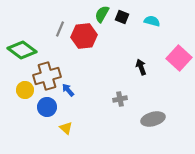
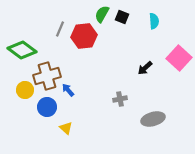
cyan semicircle: moved 2 px right; rotated 70 degrees clockwise
black arrow: moved 4 px right, 1 px down; rotated 112 degrees counterclockwise
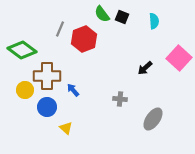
green semicircle: rotated 66 degrees counterclockwise
red hexagon: moved 3 px down; rotated 15 degrees counterclockwise
brown cross: rotated 16 degrees clockwise
blue arrow: moved 5 px right
gray cross: rotated 16 degrees clockwise
gray ellipse: rotated 40 degrees counterclockwise
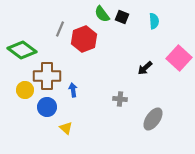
blue arrow: rotated 32 degrees clockwise
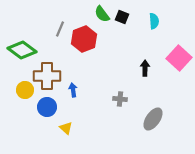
black arrow: rotated 133 degrees clockwise
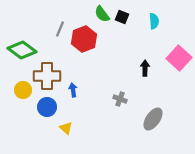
yellow circle: moved 2 px left
gray cross: rotated 16 degrees clockwise
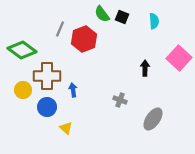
gray cross: moved 1 px down
